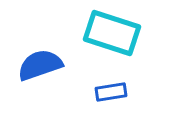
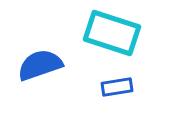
blue rectangle: moved 6 px right, 5 px up
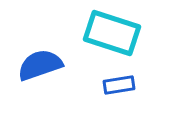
blue rectangle: moved 2 px right, 2 px up
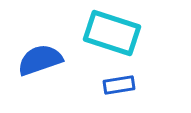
blue semicircle: moved 5 px up
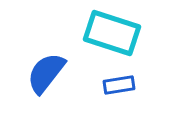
blue semicircle: moved 6 px right, 13 px down; rotated 33 degrees counterclockwise
